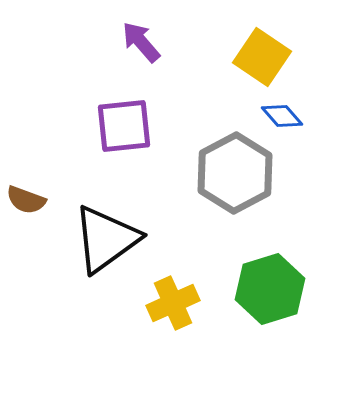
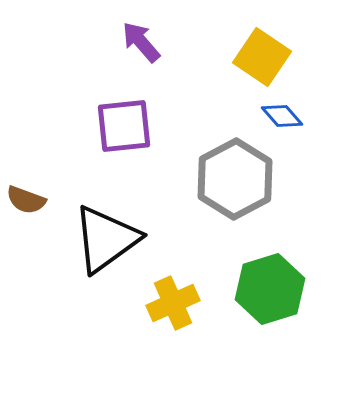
gray hexagon: moved 6 px down
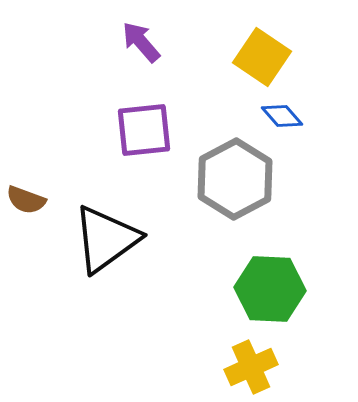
purple square: moved 20 px right, 4 px down
green hexagon: rotated 20 degrees clockwise
yellow cross: moved 78 px right, 64 px down
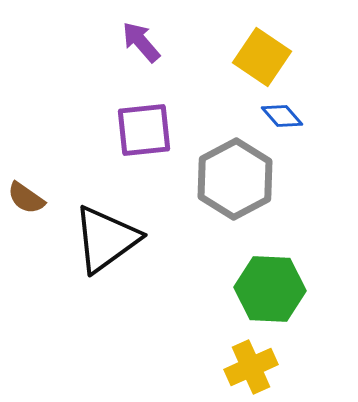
brown semicircle: moved 2 px up; rotated 15 degrees clockwise
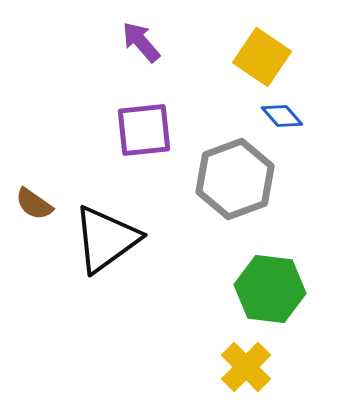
gray hexagon: rotated 8 degrees clockwise
brown semicircle: moved 8 px right, 6 px down
green hexagon: rotated 4 degrees clockwise
yellow cross: moved 5 px left; rotated 21 degrees counterclockwise
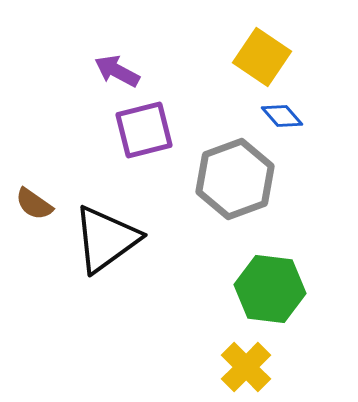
purple arrow: moved 24 px left, 29 px down; rotated 21 degrees counterclockwise
purple square: rotated 8 degrees counterclockwise
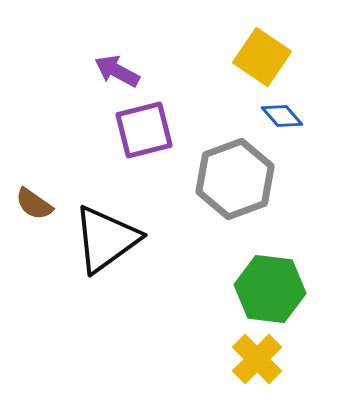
yellow cross: moved 11 px right, 8 px up
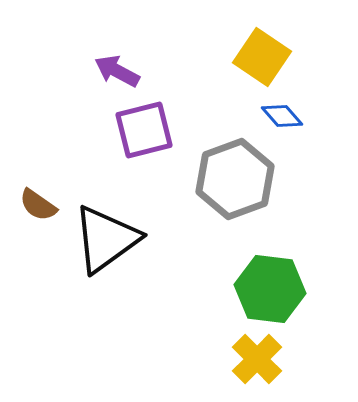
brown semicircle: moved 4 px right, 1 px down
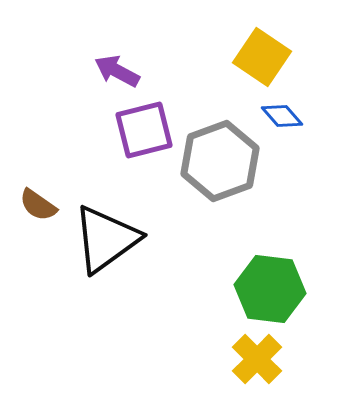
gray hexagon: moved 15 px left, 18 px up
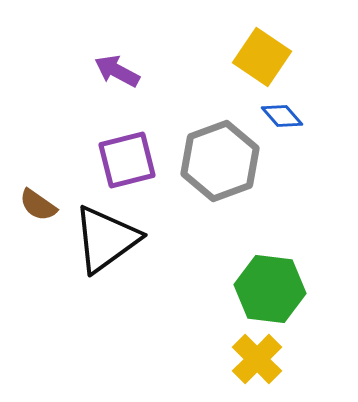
purple square: moved 17 px left, 30 px down
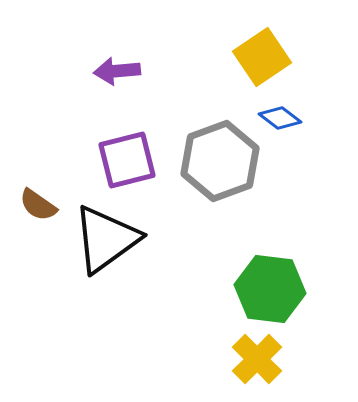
yellow square: rotated 22 degrees clockwise
purple arrow: rotated 33 degrees counterclockwise
blue diamond: moved 2 px left, 2 px down; rotated 12 degrees counterclockwise
